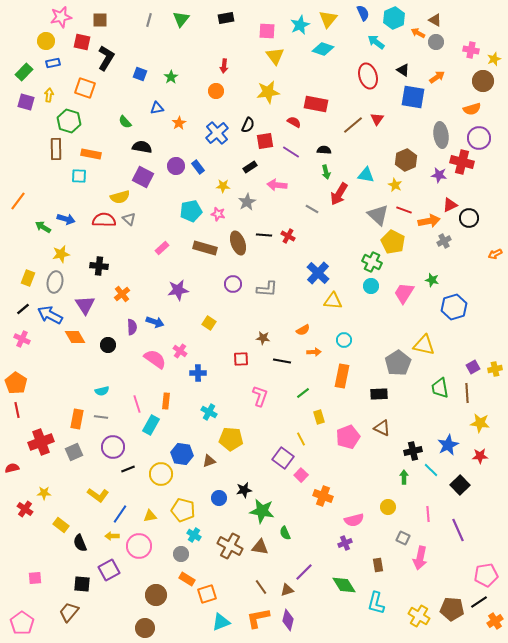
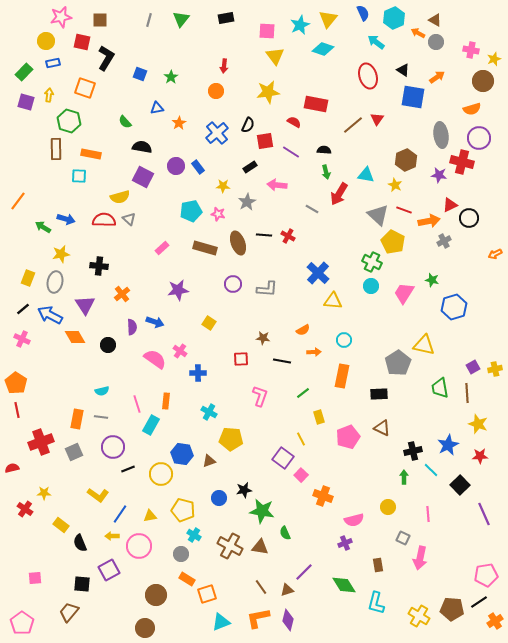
yellow star at (480, 423): moved 2 px left, 1 px down; rotated 12 degrees clockwise
purple line at (458, 530): moved 26 px right, 16 px up
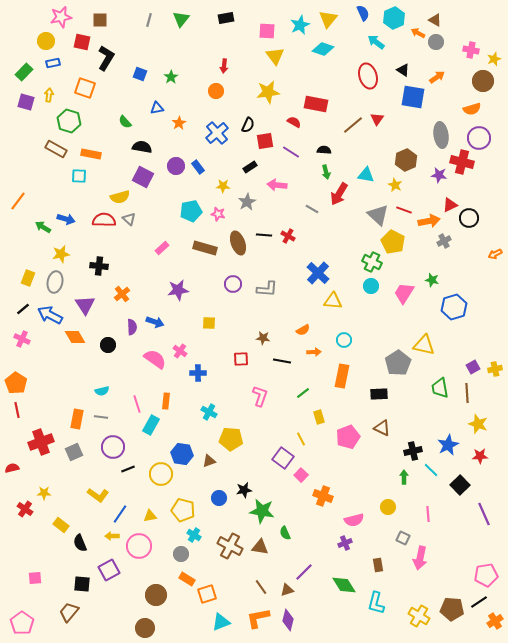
brown rectangle at (56, 149): rotated 60 degrees counterclockwise
yellow square at (209, 323): rotated 32 degrees counterclockwise
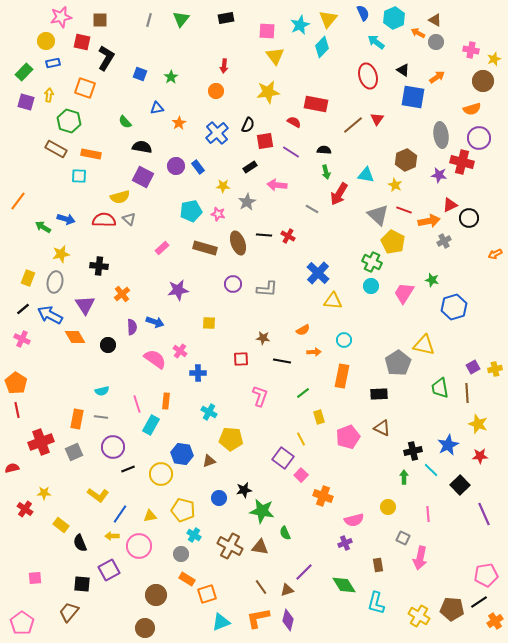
cyan diamond at (323, 49): moved 1 px left, 2 px up; rotated 65 degrees counterclockwise
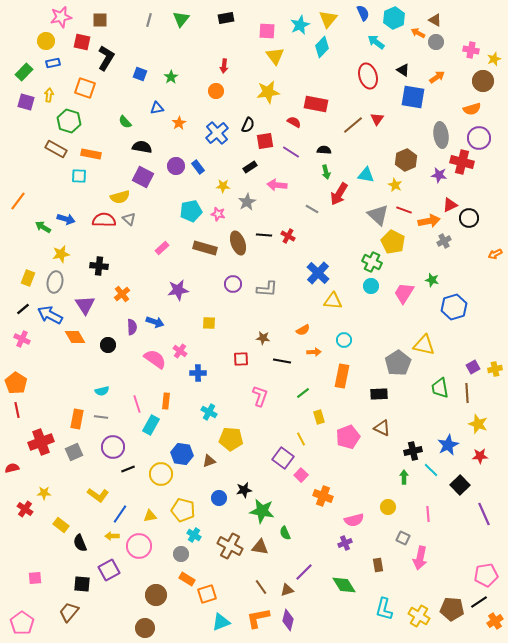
cyan L-shape at (376, 603): moved 8 px right, 6 px down
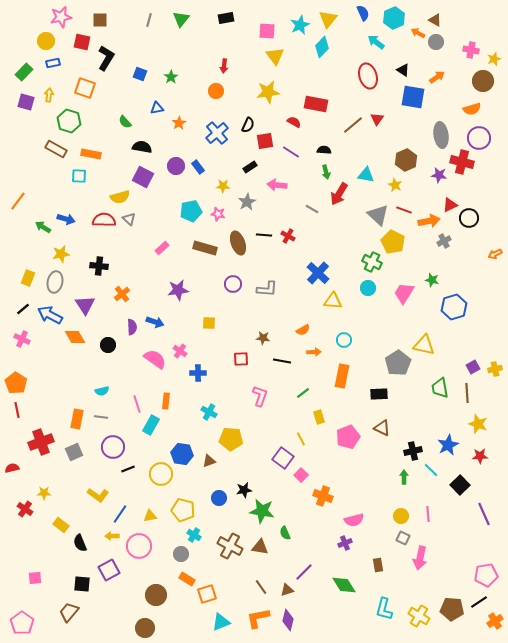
cyan circle at (371, 286): moved 3 px left, 2 px down
yellow circle at (388, 507): moved 13 px right, 9 px down
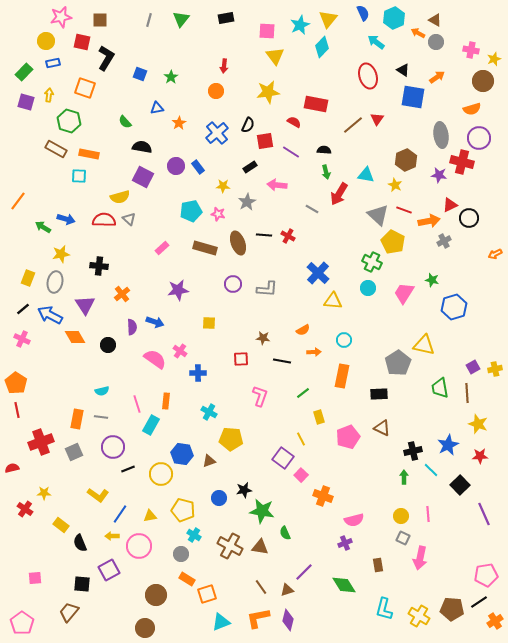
orange rectangle at (91, 154): moved 2 px left
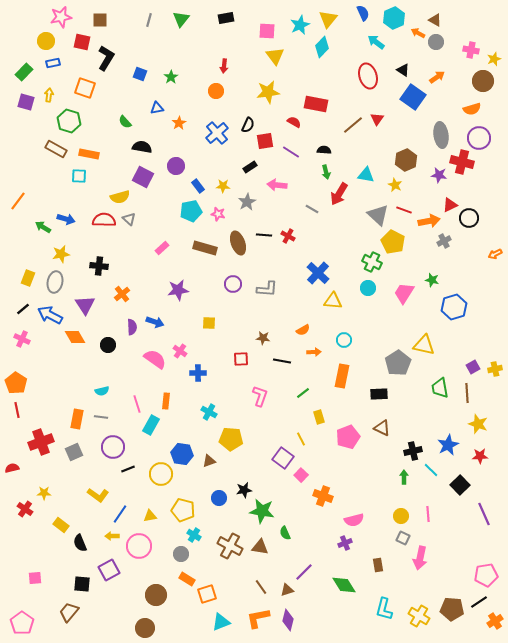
blue square at (413, 97): rotated 25 degrees clockwise
blue rectangle at (198, 167): moved 19 px down
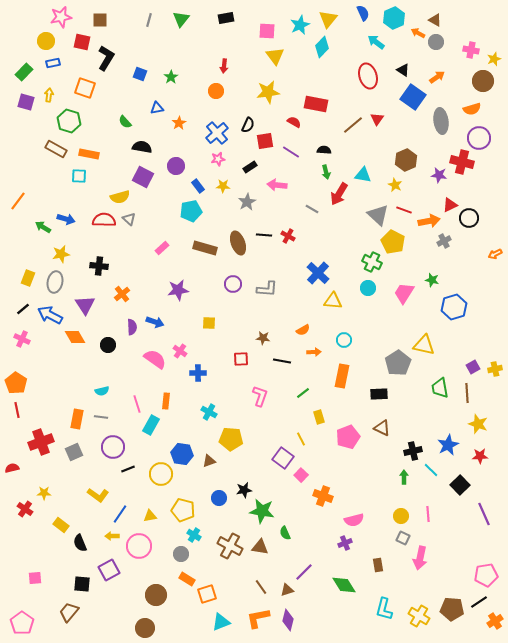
gray ellipse at (441, 135): moved 14 px up
cyan triangle at (366, 175): moved 3 px left
pink star at (218, 214): moved 55 px up; rotated 24 degrees counterclockwise
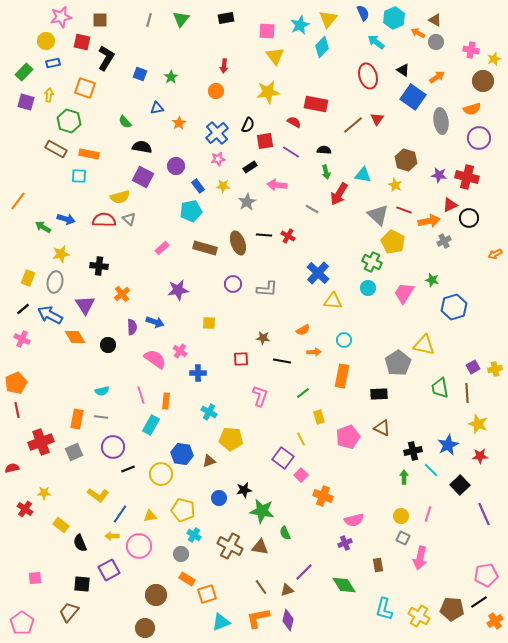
brown hexagon at (406, 160): rotated 20 degrees counterclockwise
red cross at (462, 162): moved 5 px right, 15 px down
orange pentagon at (16, 383): rotated 15 degrees clockwise
pink line at (137, 404): moved 4 px right, 9 px up
pink line at (428, 514): rotated 21 degrees clockwise
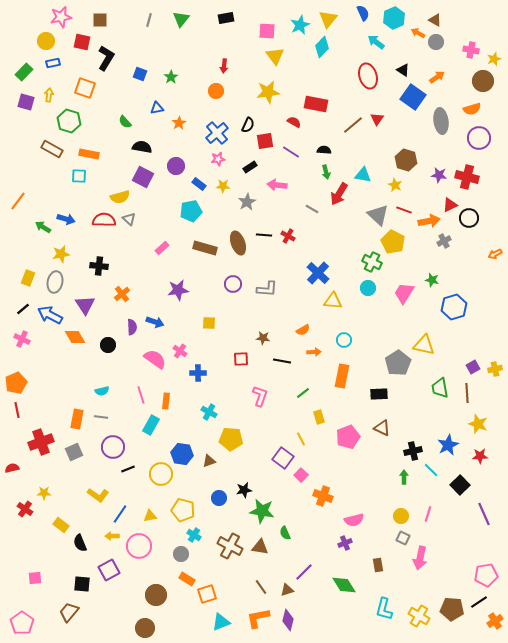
brown rectangle at (56, 149): moved 4 px left
blue rectangle at (198, 186): moved 1 px right, 2 px up; rotated 16 degrees counterclockwise
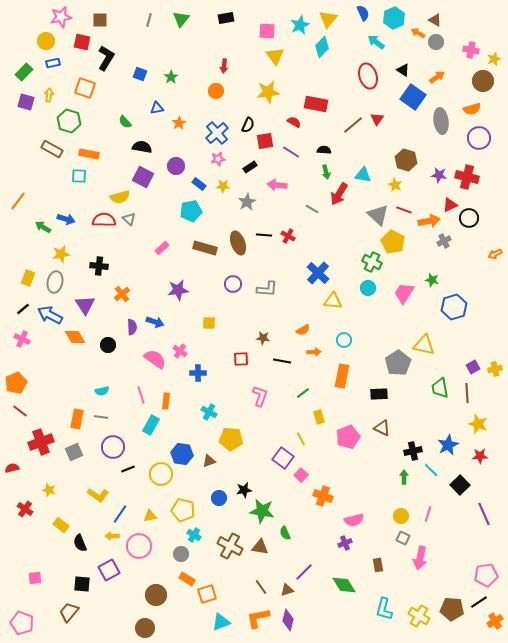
red line at (17, 410): moved 3 px right, 1 px down; rotated 42 degrees counterclockwise
yellow star at (44, 493): moved 5 px right, 3 px up; rotated 16 degrees clockwise
pink pentagon at (22, 623): rotated 15 degrees counterclockwise
